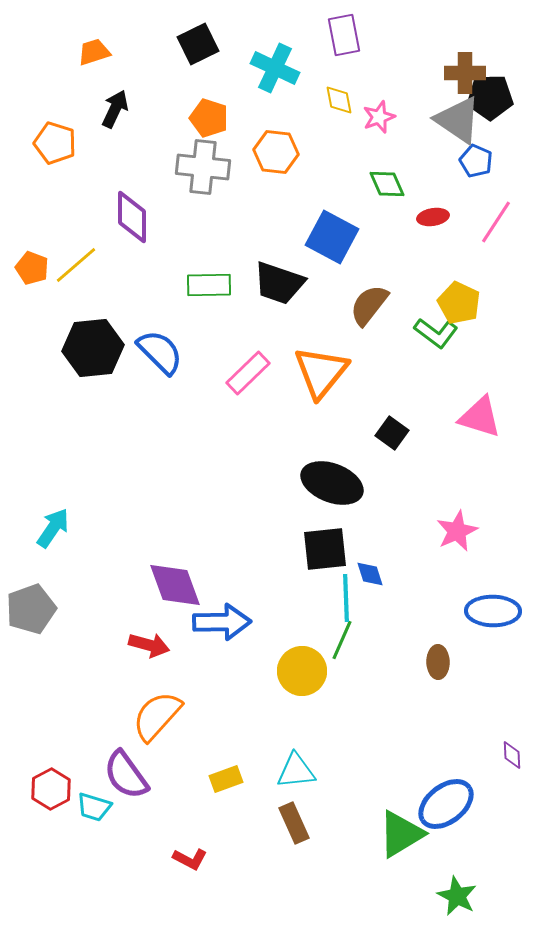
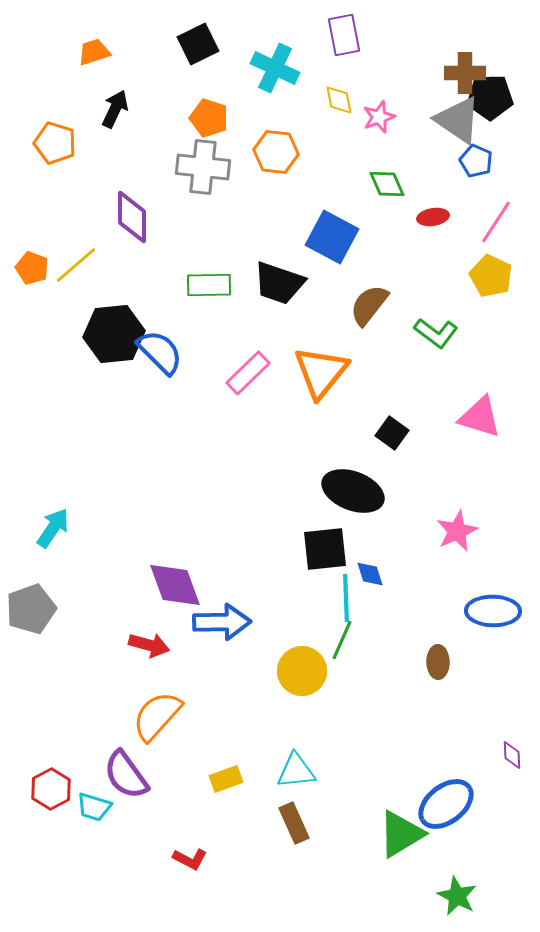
yellow pentagon at (459, 303): moved 32 px right, 27 px up
black hexagon at (93, 348): moved 21 px right, 14 px up
black ellipse at (332, 483): moved 21 px right, 8 px down
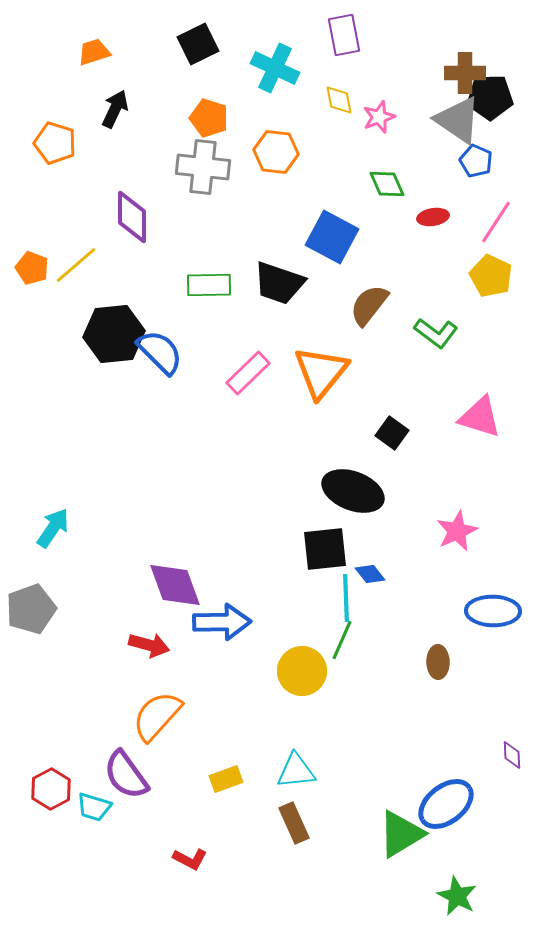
blue diamond at (370, 574): rotated 20 degrees counterclockwise
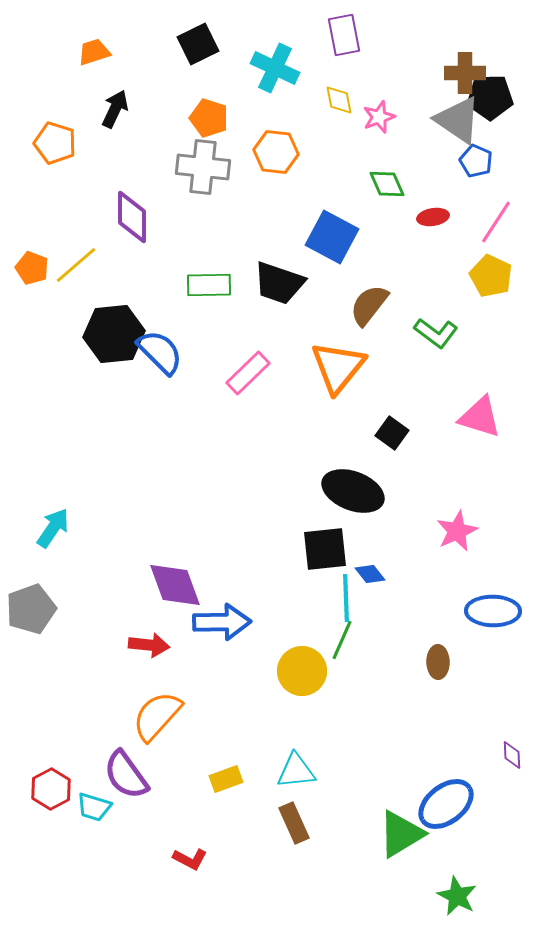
orange triangle at (321, 372): moved 17 px right, 5 px up
red arrow at (149, 645): rotated 9 degrees counterclockwise
